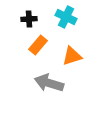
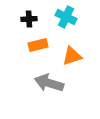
orange rectangle: rotated 36 degrees clockwise
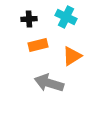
orange triangle: rotated 15 degrees counterclockwise
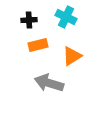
black cross: moved 1 px down
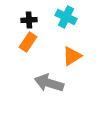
orange rectangle: moved 10 px left, 3 px up; rotated 42 degrees counterclockwise
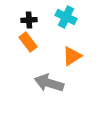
orange rectangle: rotated 72 degrees counterclockwise
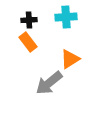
cyan cross: rotated 30 degrees counterclockwise
orange triangle: moved 2 px left, 3 px down
gray arrow: rotated 56 degrees counterclockwise
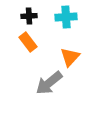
black cross: moved 4 px up
orange triangle: moved 2 px up; rotated 15 degrees counterclockwise
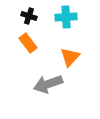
black cross: rotated 21 degrees clockwise
orange rectangle: moved 1 px down
gray arrow: moved 1 px left, 1 px down; rotated 20 degrees clockwise
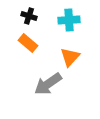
cyan cross: moved 3 px right, 3 px down
orange rectangle: rotated 12 degrees counterclockwise
gray arrow: rotated 16 degrees counterclockwise
